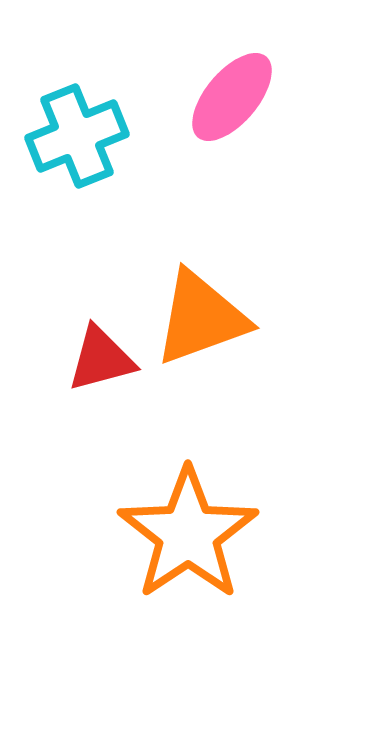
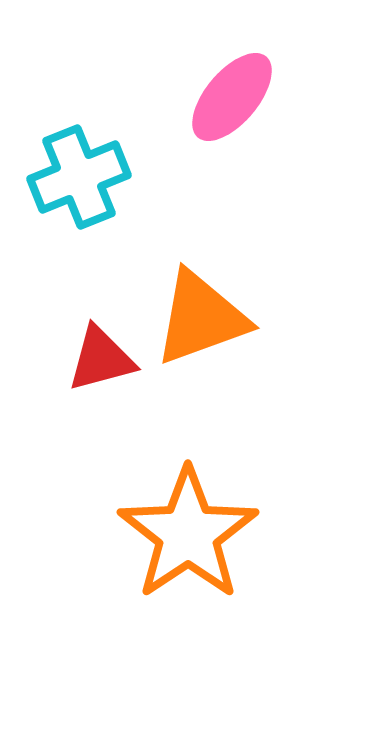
cyan cross: moved 2 px right, 41 px down
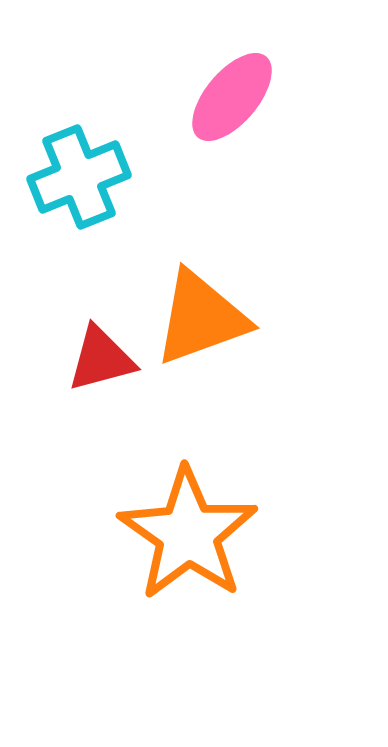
orange star: rotated 3 degrees counterclockwise
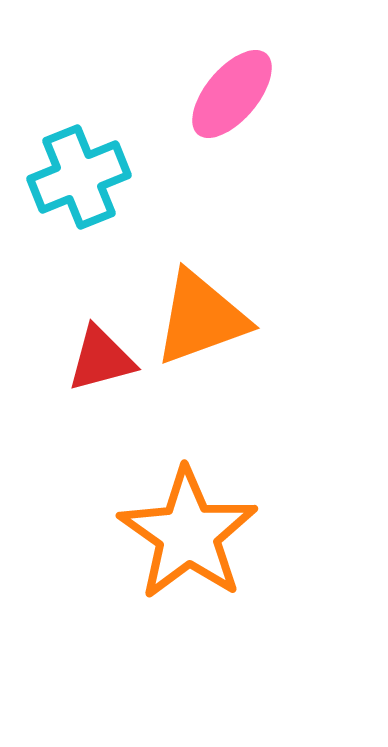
pink ellipse: moved 3 px up
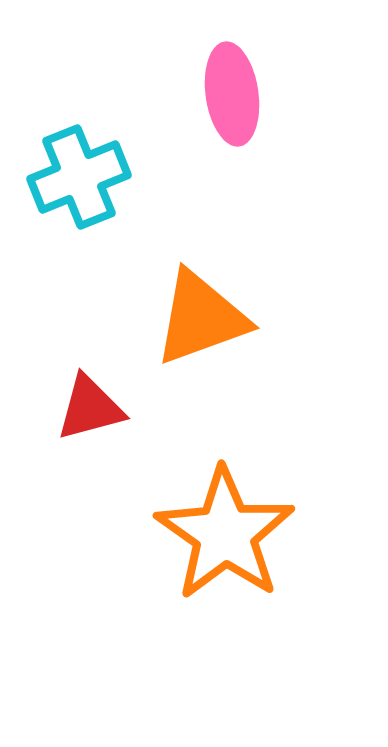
pink ellipse: rotated 48 degrees counterclockwise
red triangle: moved 11 px left, 49 px down
orange star: moved 37 px right
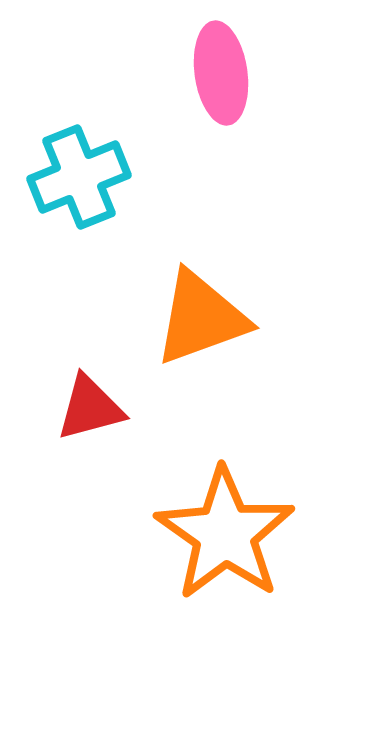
pink ellipse: moved 11 px left, 21 px up
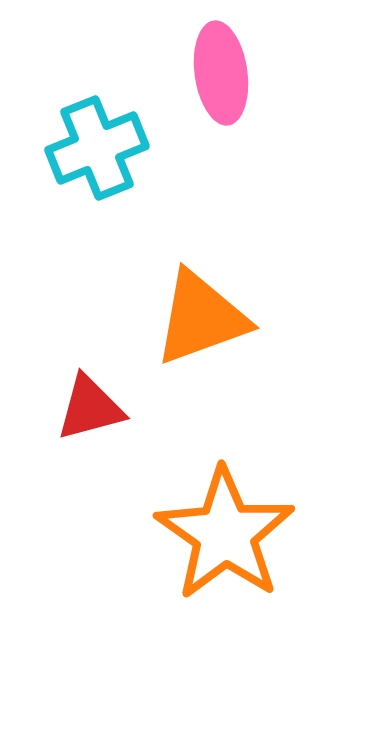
cyan cross: moved 18 px right, 29 px up
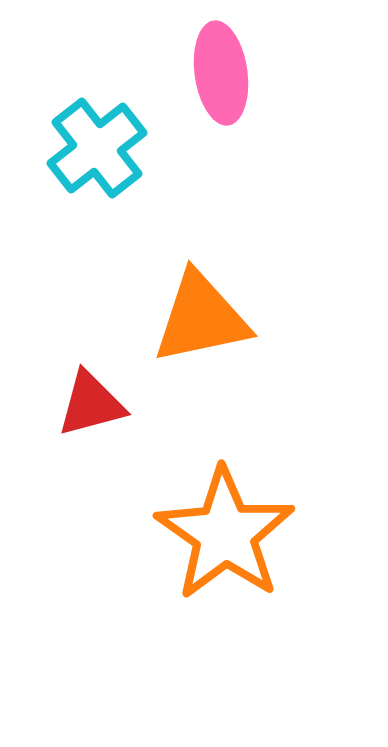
cyan cross: rotated 16 degrees counterclockwise
orange triangle: rotated 8 degrees clockwise
red triangle: moved 1 px right, 4 px up
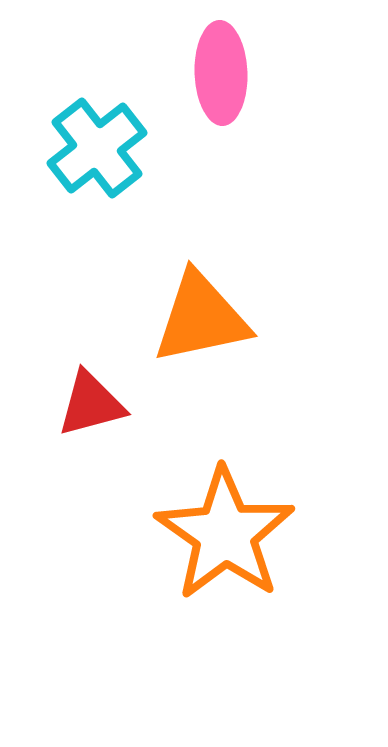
pink ellipse: rotated 6 degrees clockwise
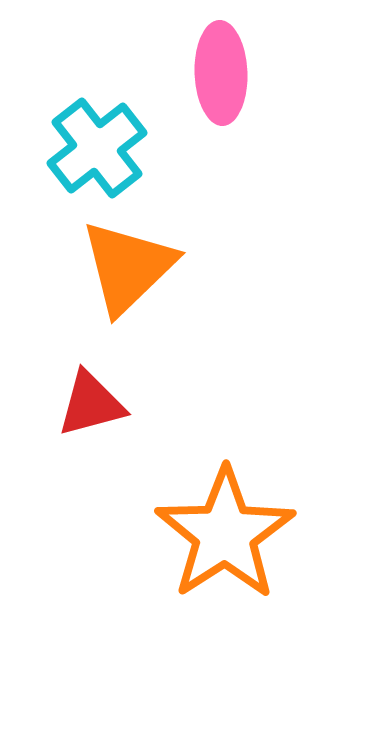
orange triangle: moved 73 px left, 51 px up; rotated 32 degrees counterclockwise
orange star: rotated 4 degrees clockwise
